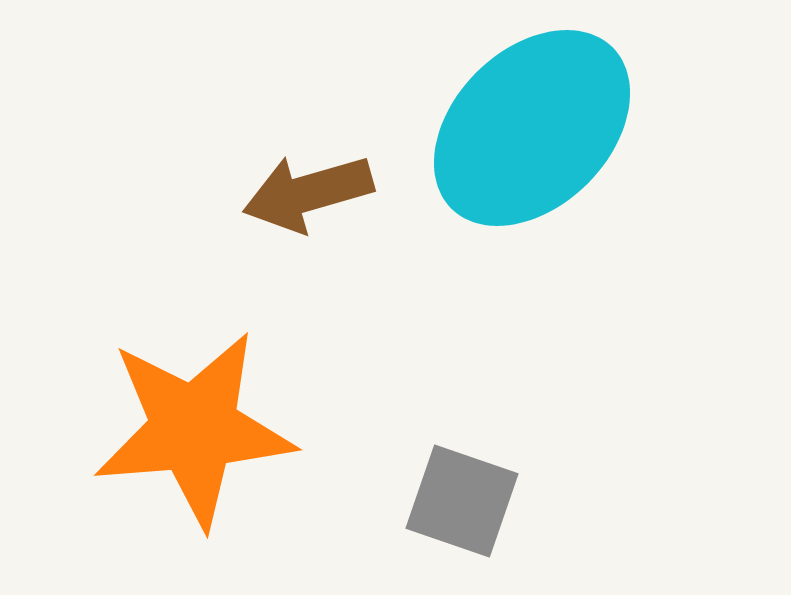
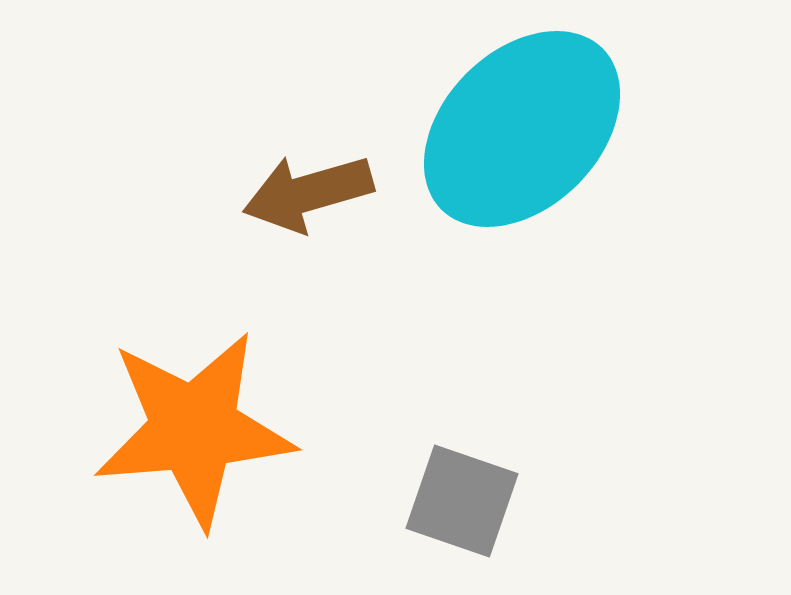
cyan ellipse: moved 10 px left, 1 px down
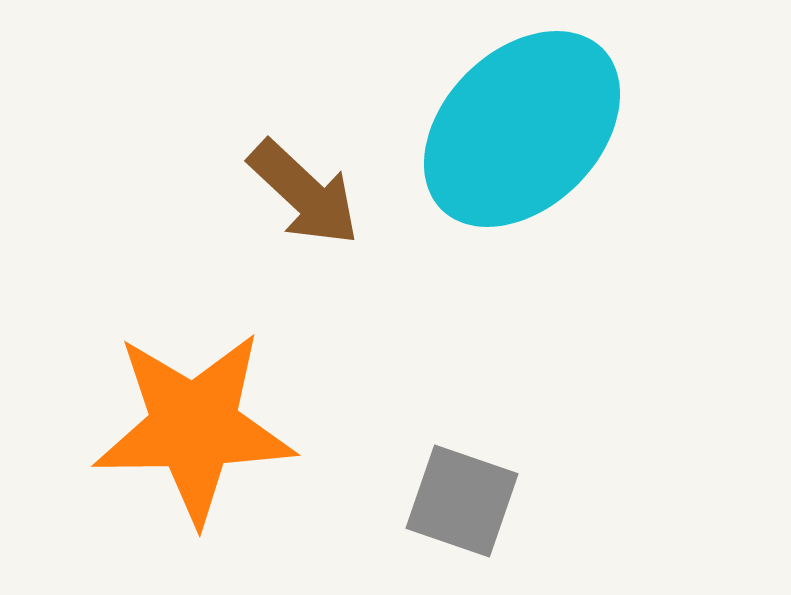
brown arrow: moved 4 px left; rotated 121 degrees counterclockwise
orange star: moved 2 px up; rotated 4 degrees clockwise
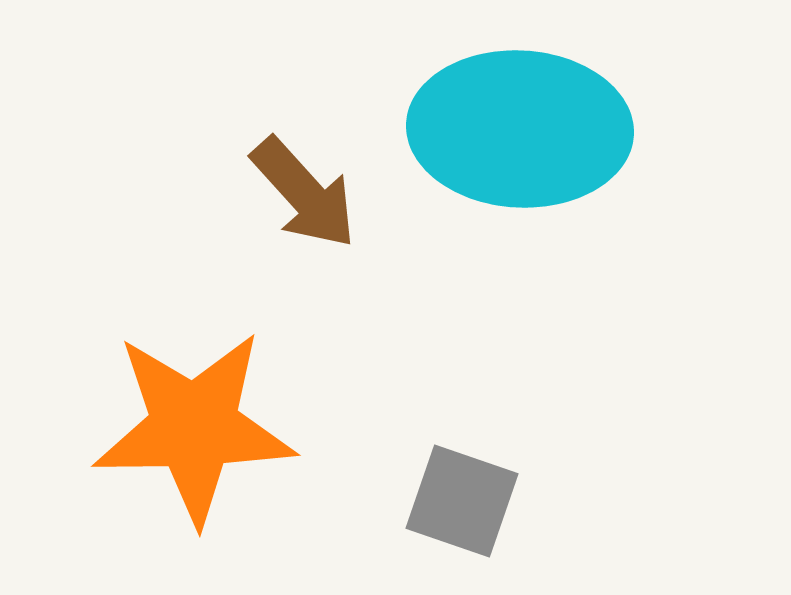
cyan ellipse: moved 2 px left; rotated 48 degrees clockwise
brown arrow: rotated 5 degrees clockwise
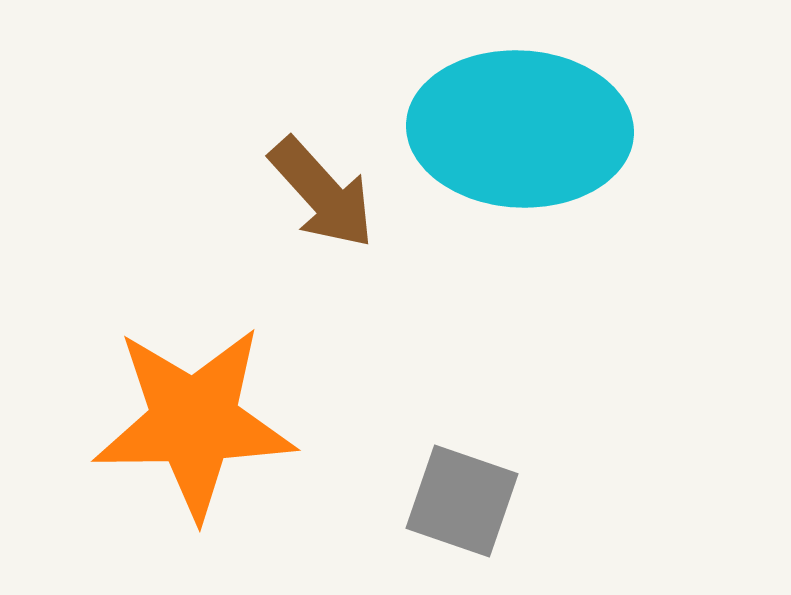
brown arrow: moved 18 px right
orange star: moved 5 px up
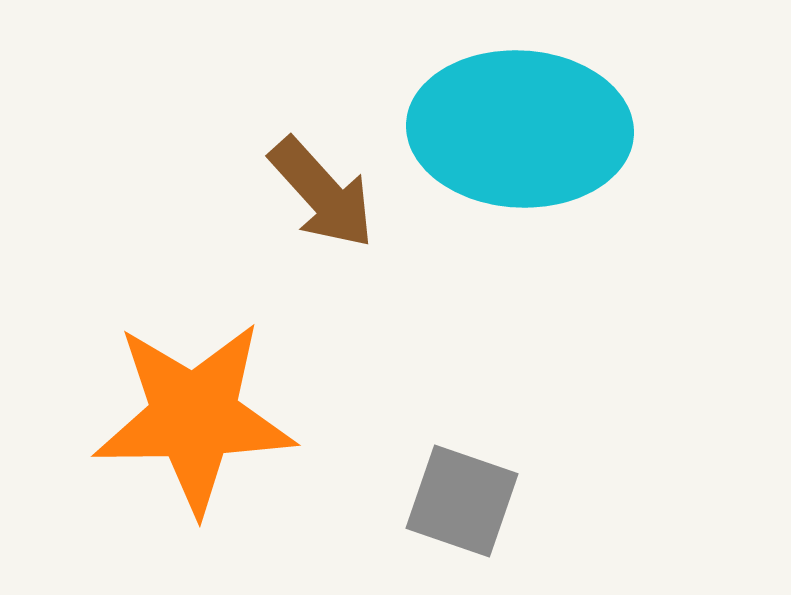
orange star: moved 5 px up
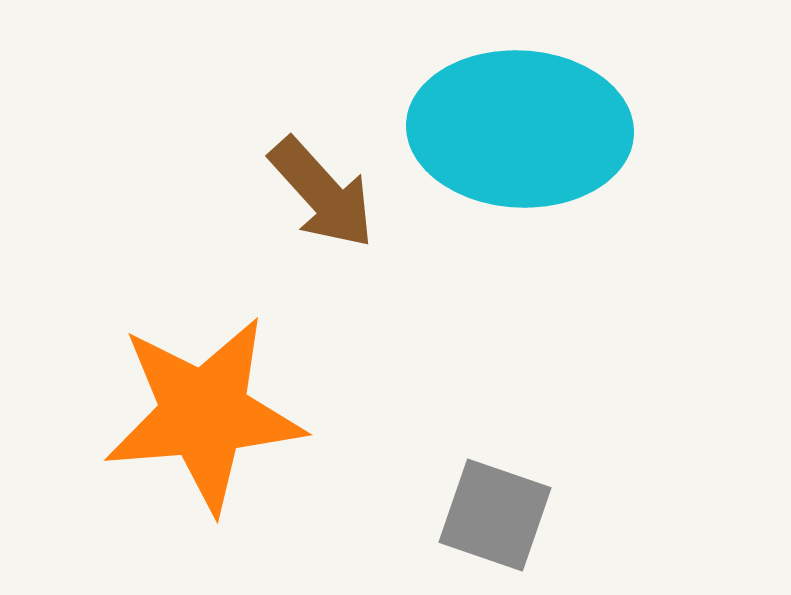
orange star: moved 10 px right, 3 px up; rotated 4 degrees counterclockwise
gray square: moved 33 px right, 14 px down
